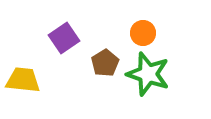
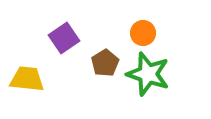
yellow trapezoid: moved 4 px right, 1 px up
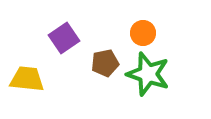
brown pentagon: rotated 20 degrees clockwise
